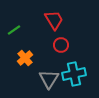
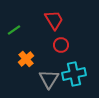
orange cross: moved 1 px right, 1 px down
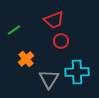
red trapezoid: rotated 100 degrees clockwise
red circle: moved 4 px up
cyan cross: moved 3 px right, 2 px up; rotated 10 degrees clockwise
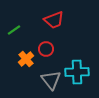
red circle: moved 15 px left, 8 px down
gray triangle: moved 2 px right, 1 px down; rotated 10 degrees counterclockwise
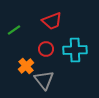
red trapezoid: moved 2 px left, 1 px down
orange cross: moved 7 px down
cyan cross: moved 2 px left, 22 px up
gray triangle: moved 7 px left
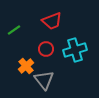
cyan cross: rotated 15 degrees counterclockwise
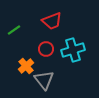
cyan cross: moved 2 px left
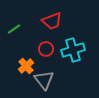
green line: moved 1 px up
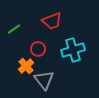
red circle: moved 8 px left
